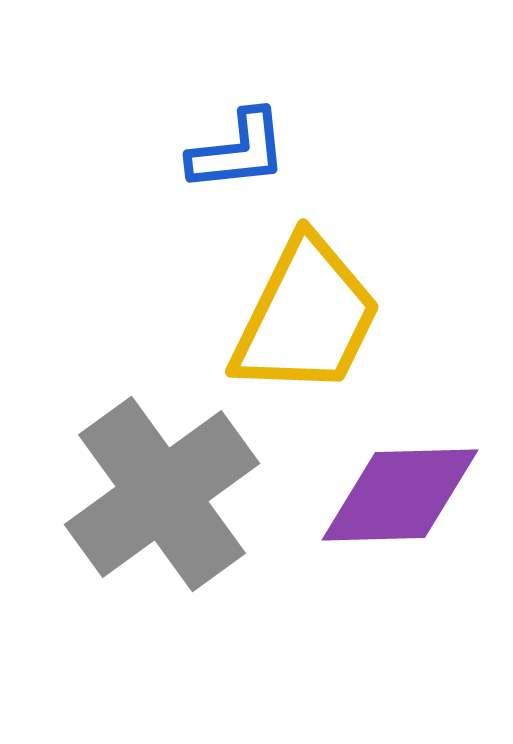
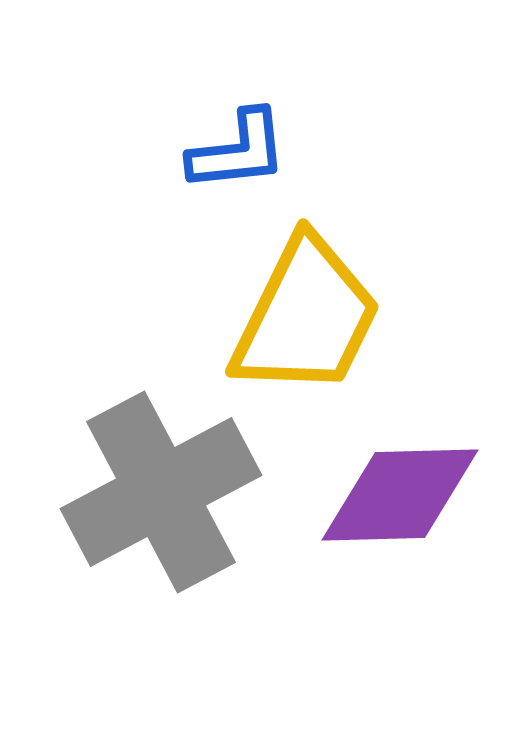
gray cross: moved 1 px left, 2 px up; rotated 8 degrees clockwise
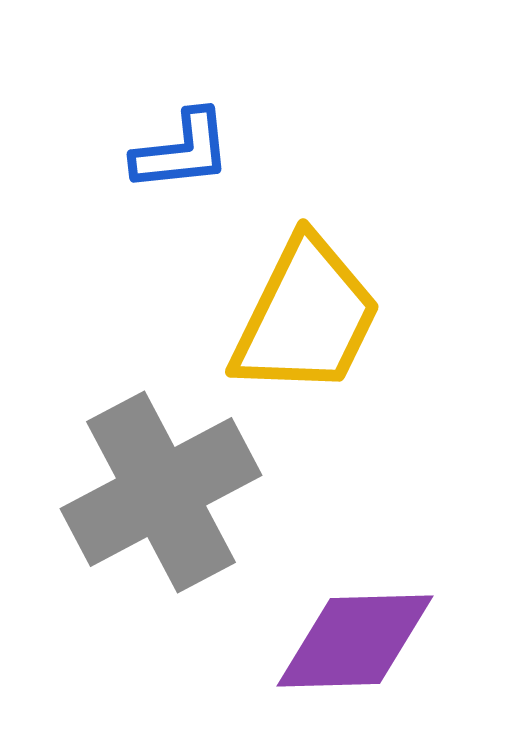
blue L-shape: moved 56 px left
purple diamond: moved 45 px left, 146 px down
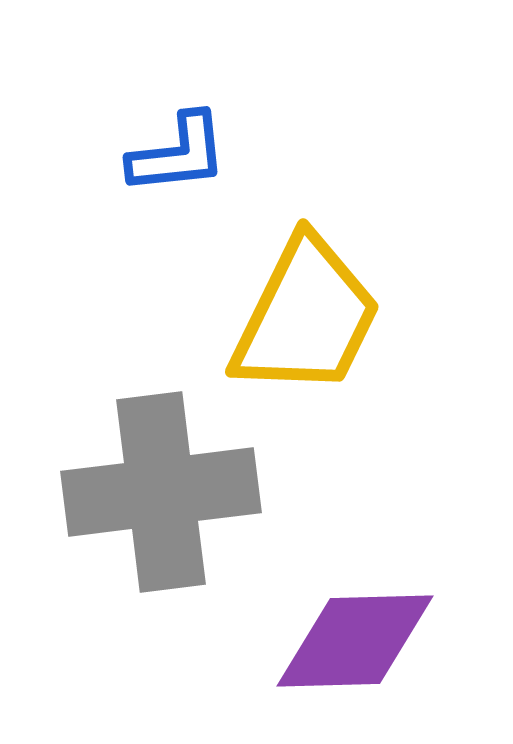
blue L-shape: moved 4 px left, 3 px down
gray cross: rotated 21 degrees clockwise
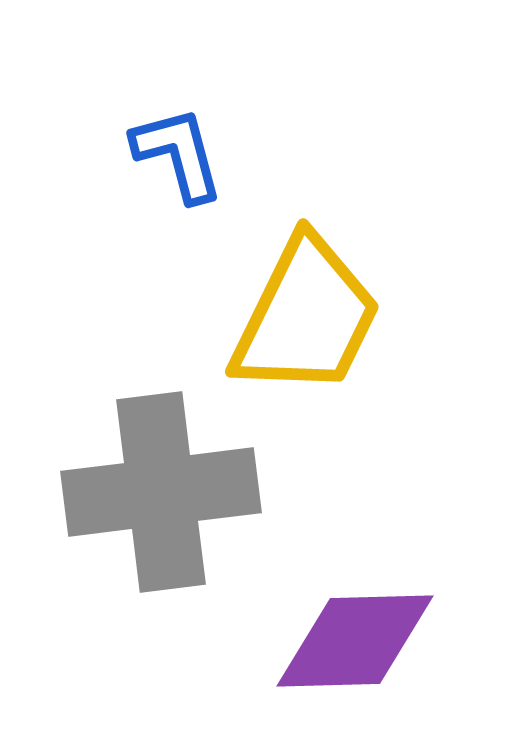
blue L-shape: rotated 99 degrees counterclockwise
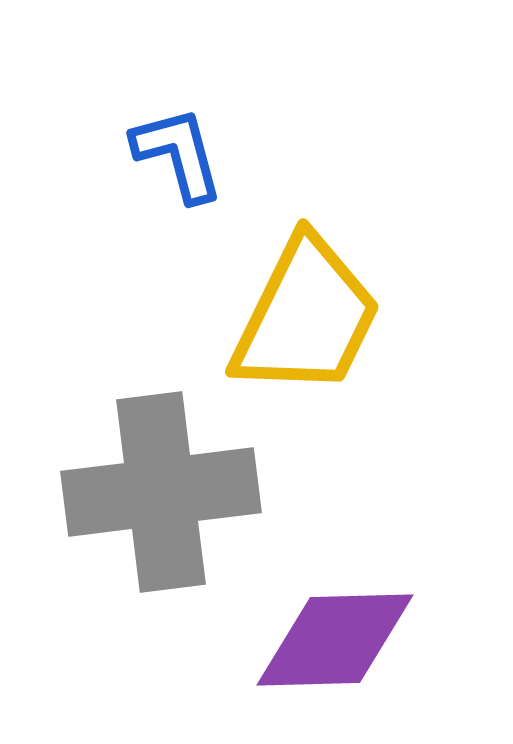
purple diamond: moved 20 px left, 1 px up
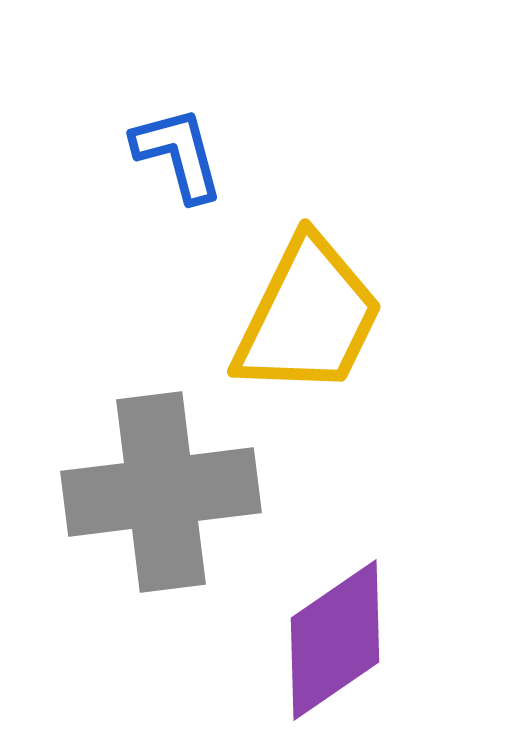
yellow trapezoid: moved 2 px right
purple diamond: rotated 33 degrees counterclockwise
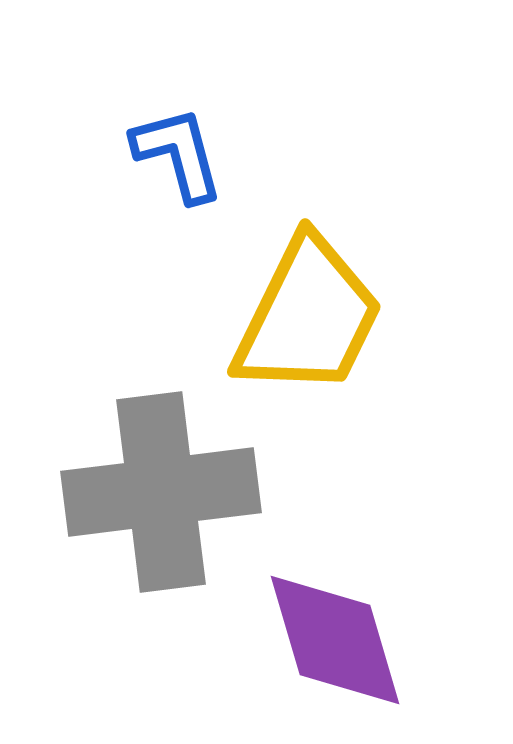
purple diamond: rotated 72 degrees counterclockwise
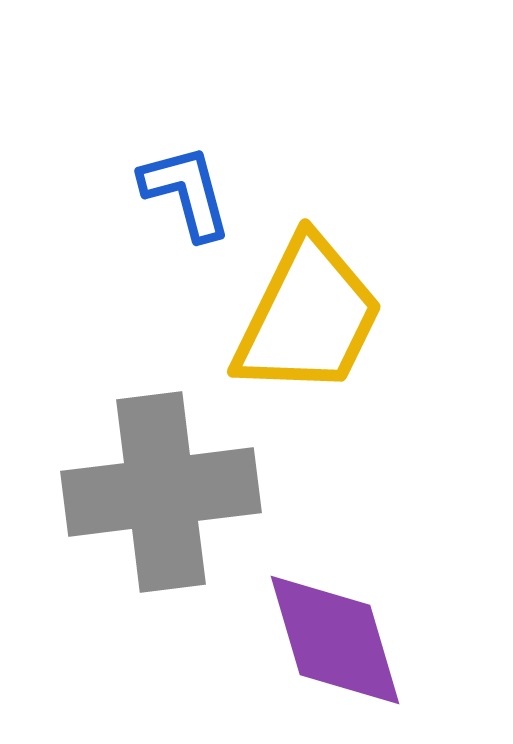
blue L-shape: moved 8 px right, 38 px down
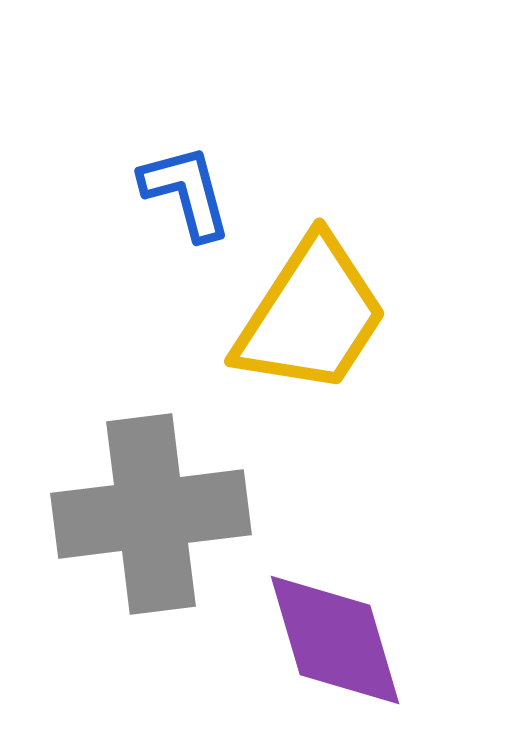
yellow trapezoid: moved 3 px right, 1 px up; rotated 7 degrees clockwise
gray cross: moved 10 px left, 22 px down
